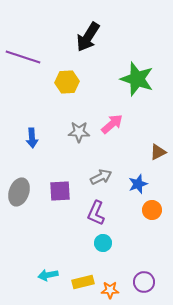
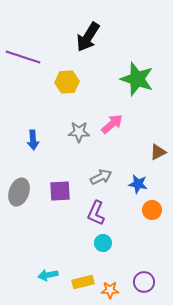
blue arrow: moved 1 px right, 2 px down
blue star: rotated 30 degrees clockwise
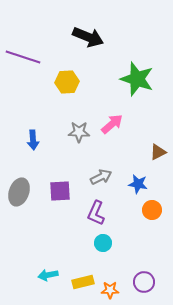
black arrow: rotated 100 degrees counterclockwise
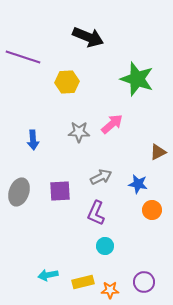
cyan circle: moved 2 px right, 3 px down
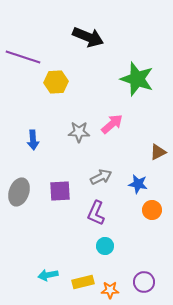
yellow hexagon: moved 11 px left
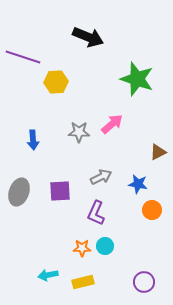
orange star: moved 28 px left, 42 px up
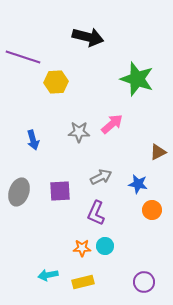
black arrow: rotated 8 degrees counterclockwise
blue arrow: rotated 12 degrees counterclockwise
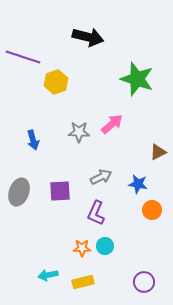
yellow hexagon: rotated 15 degrees counterclockwise
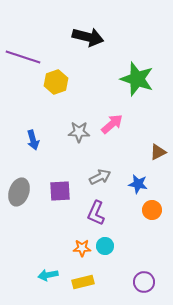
gray arrow: moved 1 px left
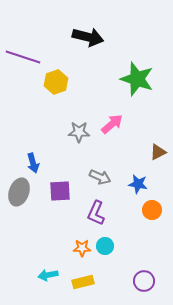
blue arrow: moved 23 px down
gray arrow: rotated 50 degrees clockwise
purple circle: moved 1 px up
